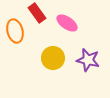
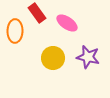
orange ellipse: rotated 15 degrees clockwise
purple star: moved 3 px up
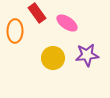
purple star: moved 1 px left, 2 px up; rotated 20 degrees counterclockwise
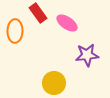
red rectangle: moved 1 px right
yellow circle: moved 1 px right, 25 px down
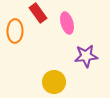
pink ellipse: rotated 40 degrees clockwise
purple star: moved 1 px left, 1 px down
yellow circle: moved 1 px up
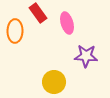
purple star: rotated 10 degrees clockwise
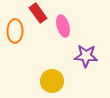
pink ellipse: moved 4 px left, 3 px down
yellow circle: moved 2 px left, 1 px up
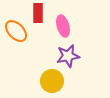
red rectangle: rotated 36 degrees clockwise
orange ellipse: moved 1 px right; rotated 45 degrees counterclockwise
purple star: moved 18 px left; rotated 15 degrees counterclockwise
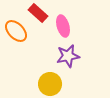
red rectangle: rotated 48 degrees counterclockwise
yellow circle: moved 2 px left, 3 px down
